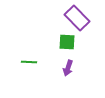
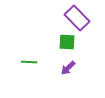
purple arrow: rotated 28 degrees clockwise
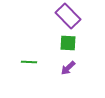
purple rectangle: moved 9 px left, 2 px up
green square: moved 1 px right, 1 px down
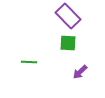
purple arrow: moved 12 px right, 4 px down
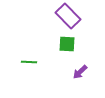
green square: moved 1 px left, 1 px down
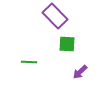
purple rectangle: moved 13 px left
